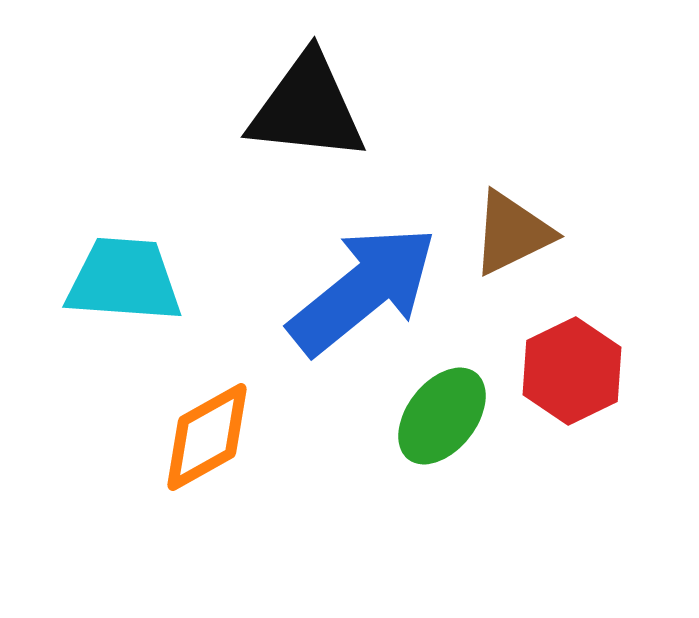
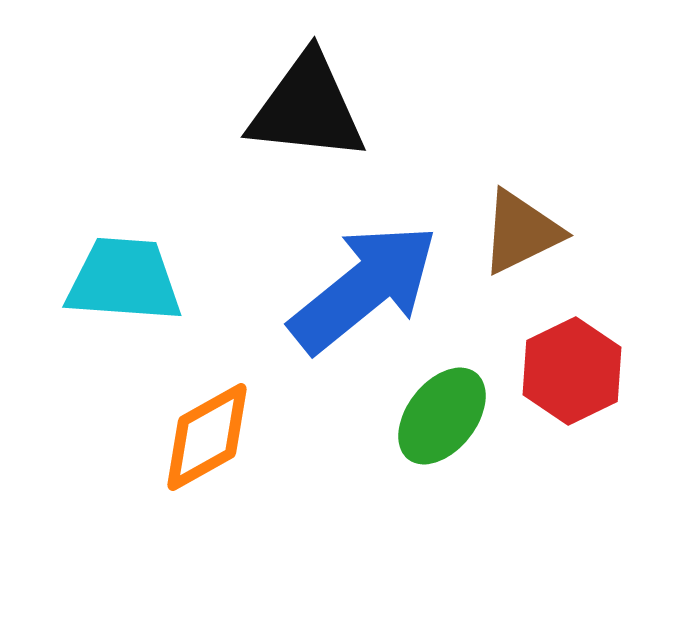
brown triangle: moved 9 px right, 1 px up
blue arrow: moved 1 px right, 2 px up
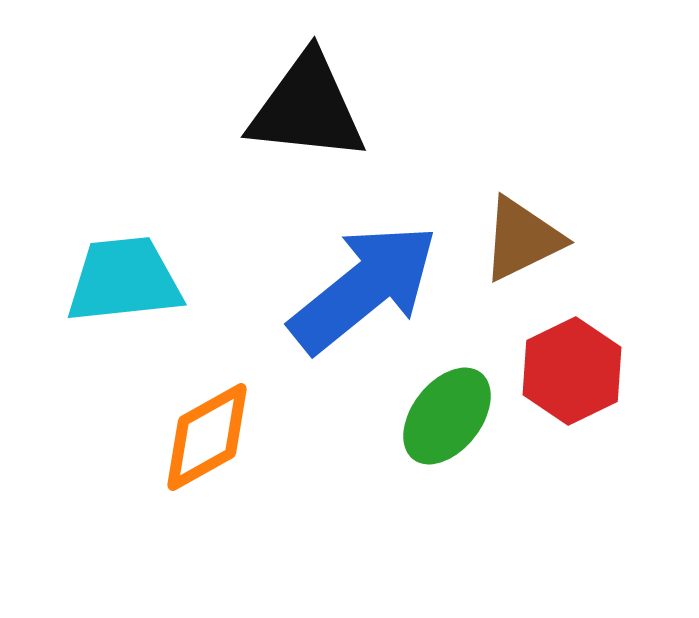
brown triangle: moved 1 px right, 7 px down
cyan trapezoid: rotated 10 degrees counterclockwise
green ellipse: moved 5 px right
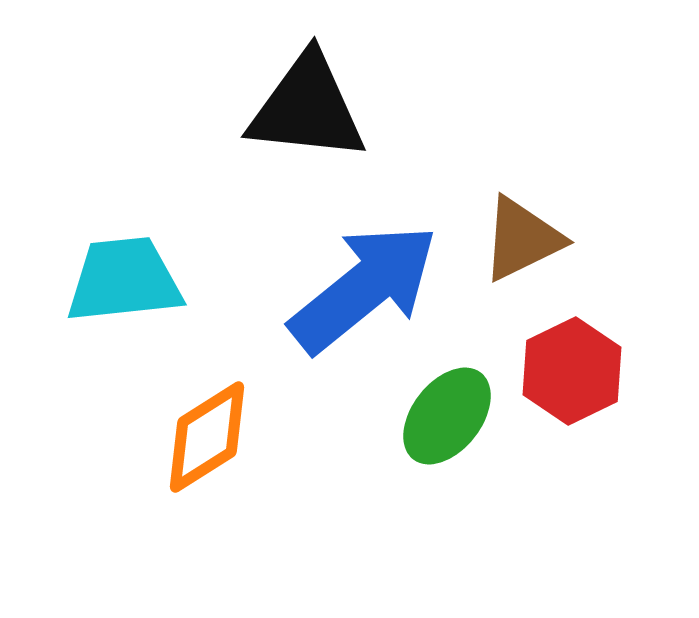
orange diamond: rotated 3 degrees counterclockwise
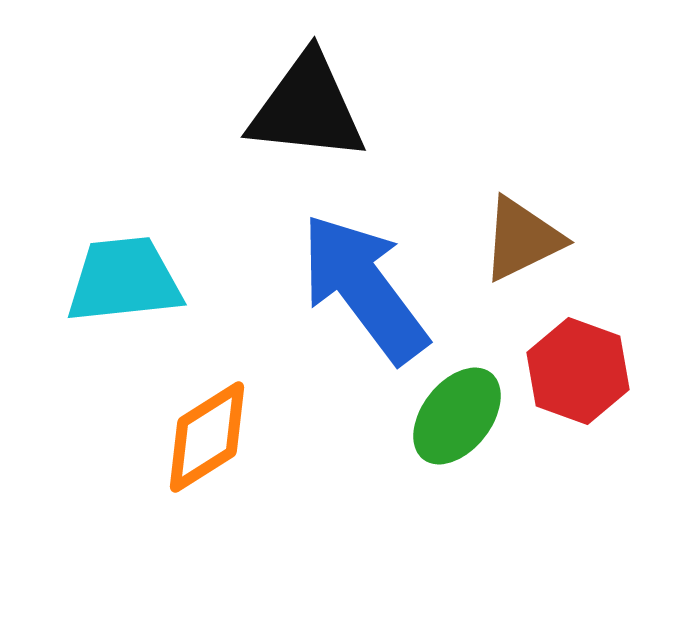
blue arrow: rotated 88 degrees counterclockwise
red hexagon: moved 6 px right; rotated 14 degrees counterclockwise
green ellipse: moved 10 px right
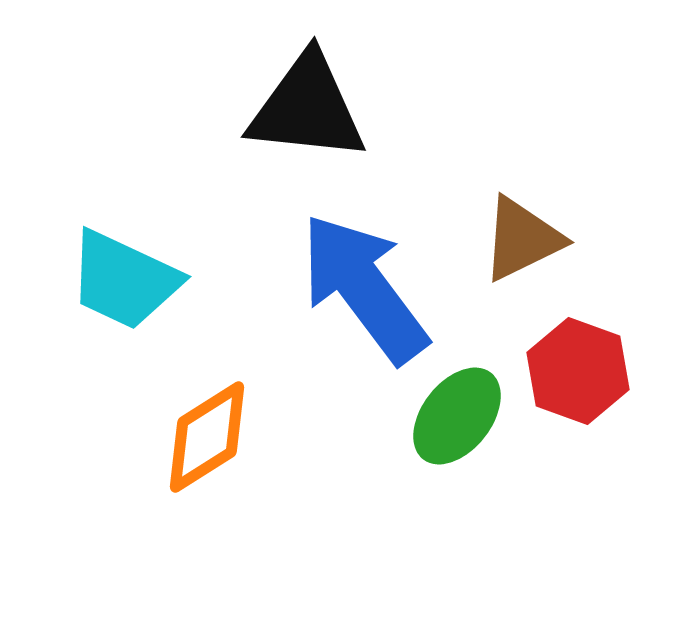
cyan trapezoid: rotated 149 degrees counterclockwise
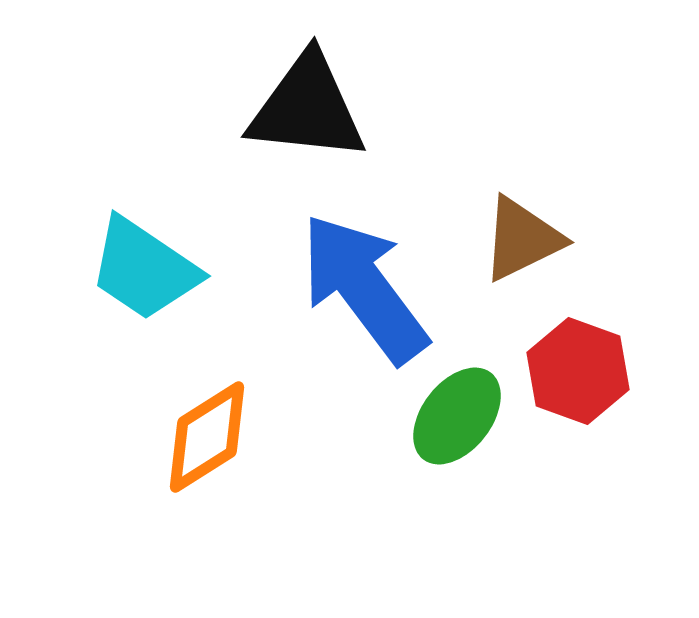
cyan trapezoid: moved 20 px right, 11 px up; rotated 9 degrees clockwise
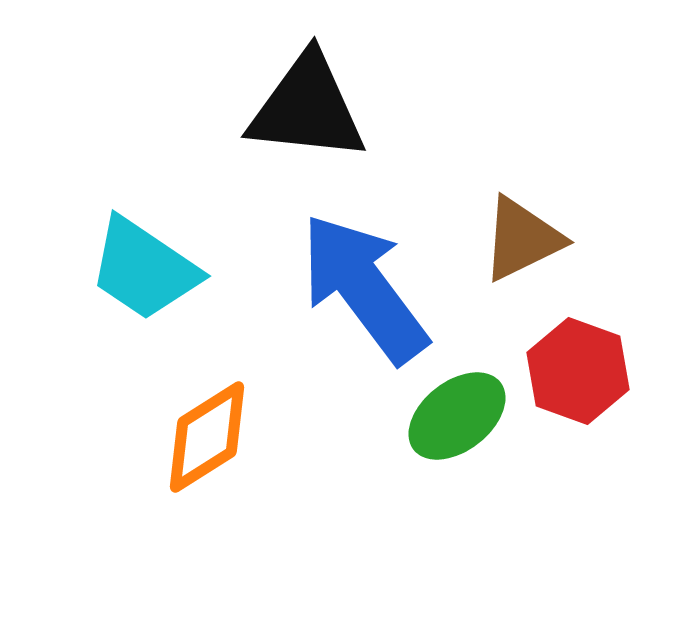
green ellipse: rotated 14 degrees clockwise
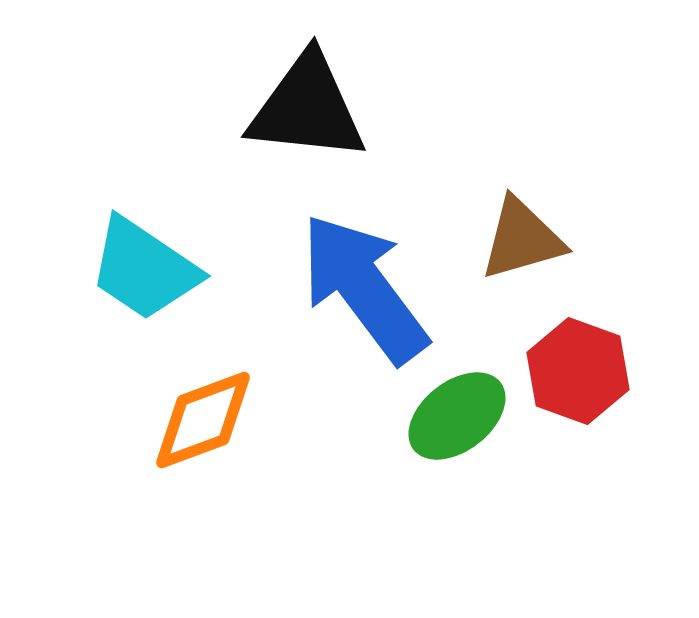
brown triangle: rotated 10 degrees clockwise
orange diamond: moved 4 px left, 17 px up; rotated 12 degrees clockwise
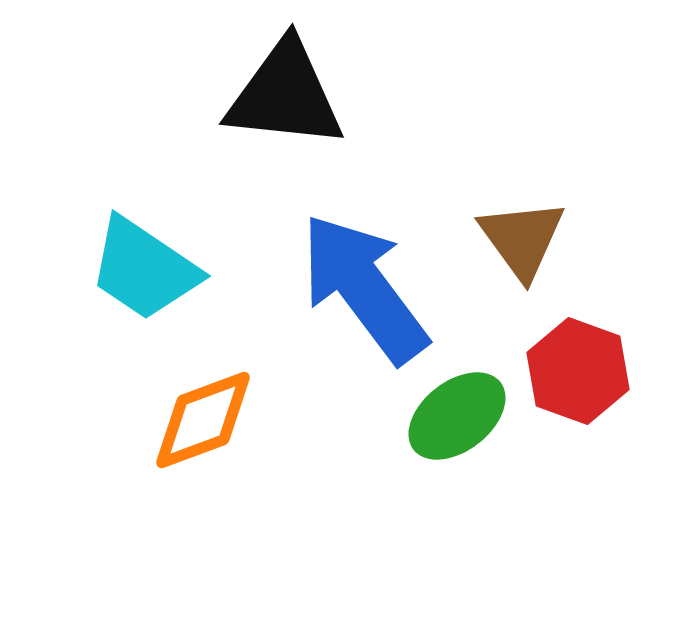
black triangle: moved 22 px left, 13 px up
brown triangle: rotated 50 degrees counterclockwise
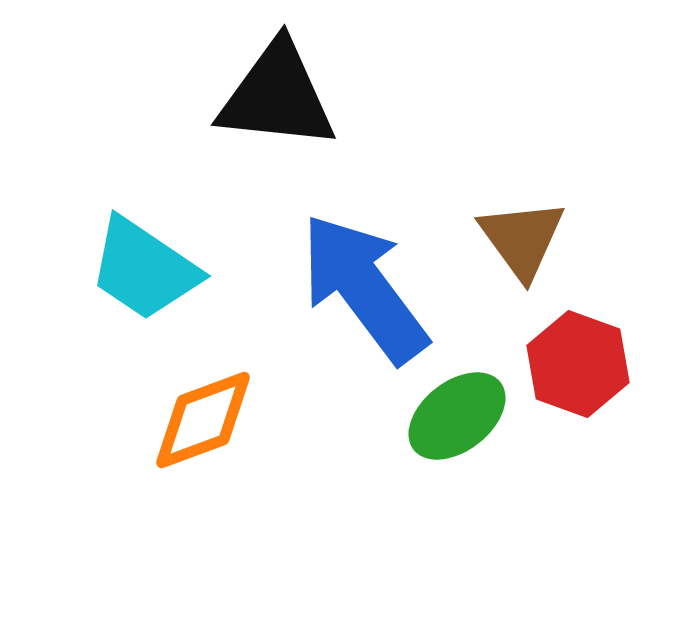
black triangle: moved 8 px left, 1 px down
red hexagon: moved 7 px up
